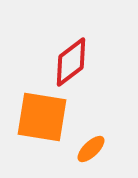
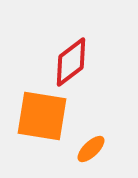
orange square: moved 1 px up
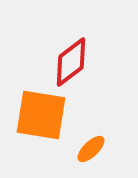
orange square: moved 1 px left, 1 px up
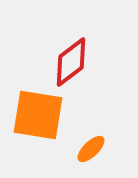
orange square: moved 3 px left
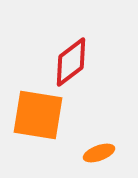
orange ellipse: moved 8 px right, 4 px down; rotated 24 degrees clockwise
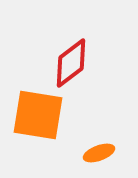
red diamond: moved 1 px down
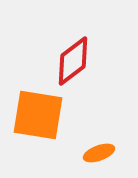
red diamond: moved 2 px right, 2 px up
